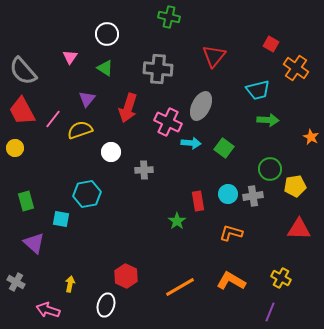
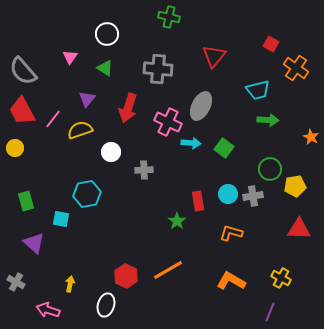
orange line at (180, 287): moved 12 px left, 17 px up
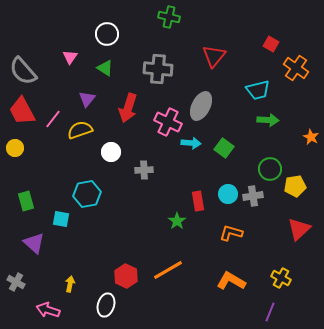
red triangle at (299, 229): rotated 45 degrees counterclockwise
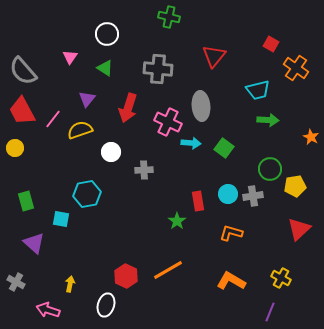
gray ellipse at (201, 106): rotated 32 degrees counterclockwise
